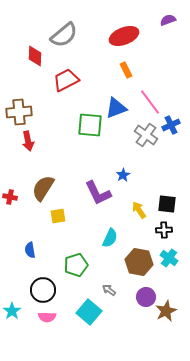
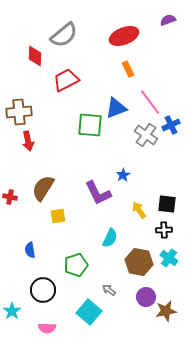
orange rectangle: moved 2 px right, 1 px up
brown star: rotated 15 degrees clockwise
pink semicircle: moved 11 px down
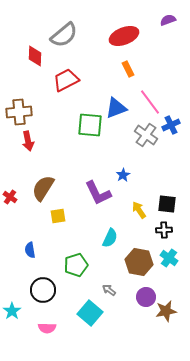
red cross: rotated 24 degrees clockwise
cyan square: moved 1 px right, 1 px down
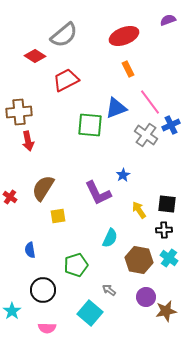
red diamond: rotated 60 degrees counterclockwise
brown hexagon: moved 2 px up
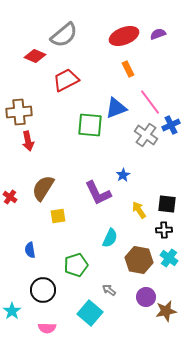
purple semicircle: moved 10 px left, 14 px down
red diamond: rotated 10 degrees counterclockwise
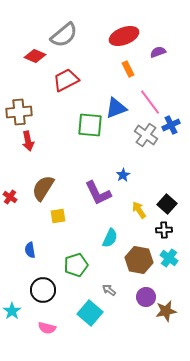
purple semicircle: moved 18 px down
black square: rotated 36 degrees clockwise
pink semicircle: rotated 12 degrees clockwise
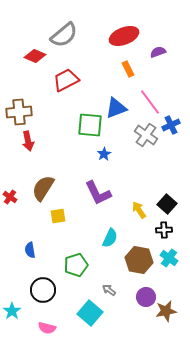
blue star: moved 19 px left, 21 px up
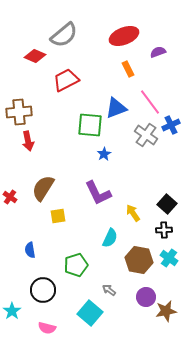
yellow arrow: moved 6 px left, 3 px down
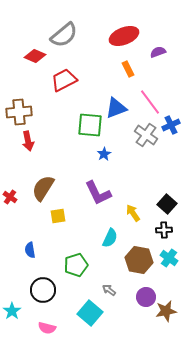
red trapezoid: moved 2 px left
